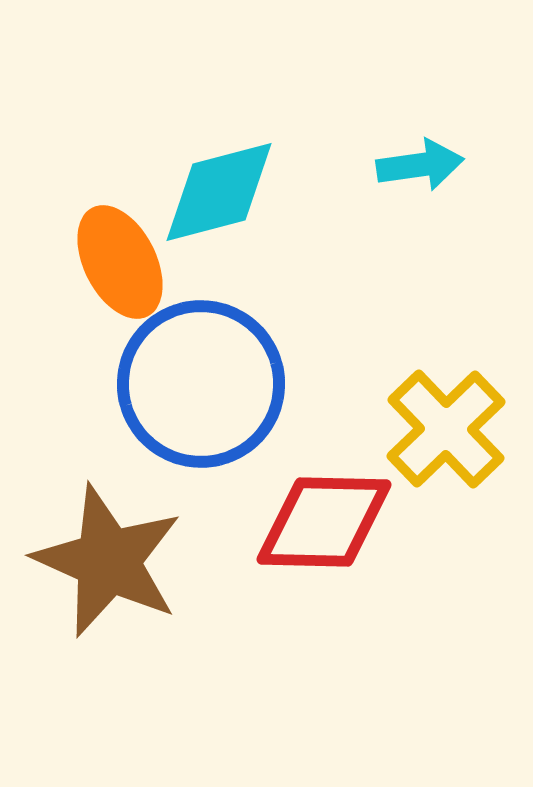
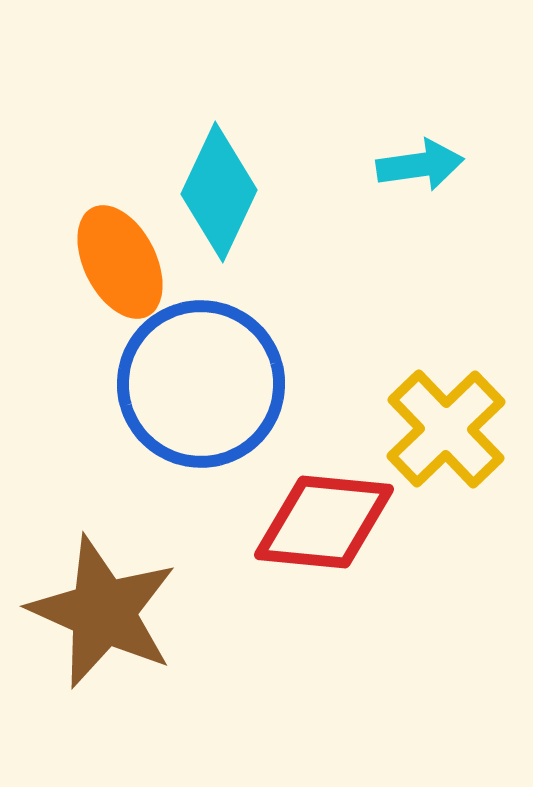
cyan diamond: rotated 50 degrees counterclockwise
red diamond: rotated 4 degrees clockwise
brown star: moved 5 px left, 51 px down
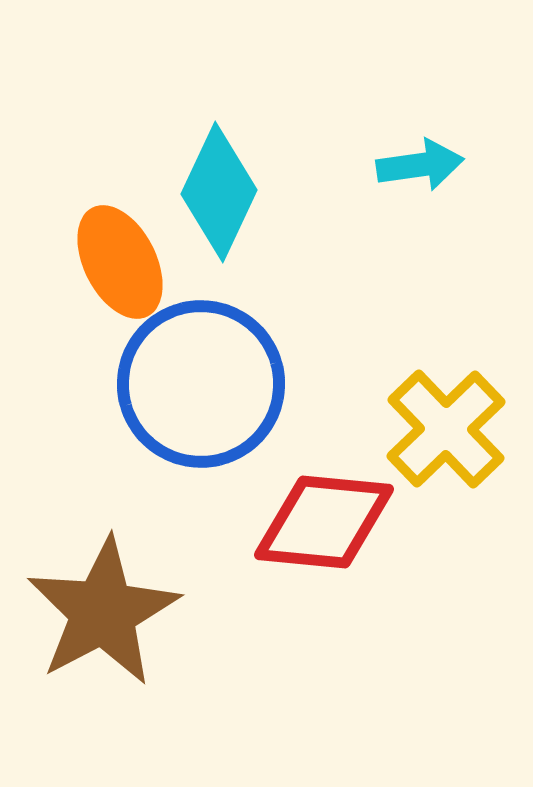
brown star: rotated 20 degrees clockwise
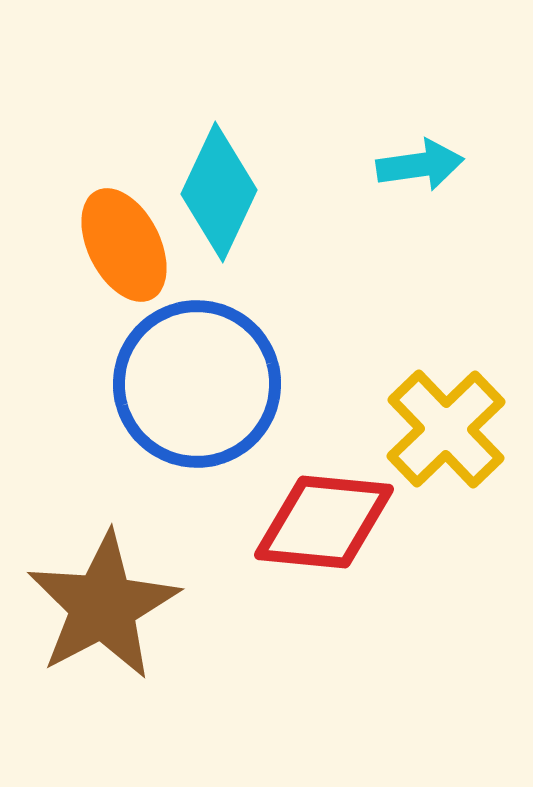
orange ellipse: moved 4 px right, 17 px up
blue circle: moved 4 px left
brown star: moved 6 px up
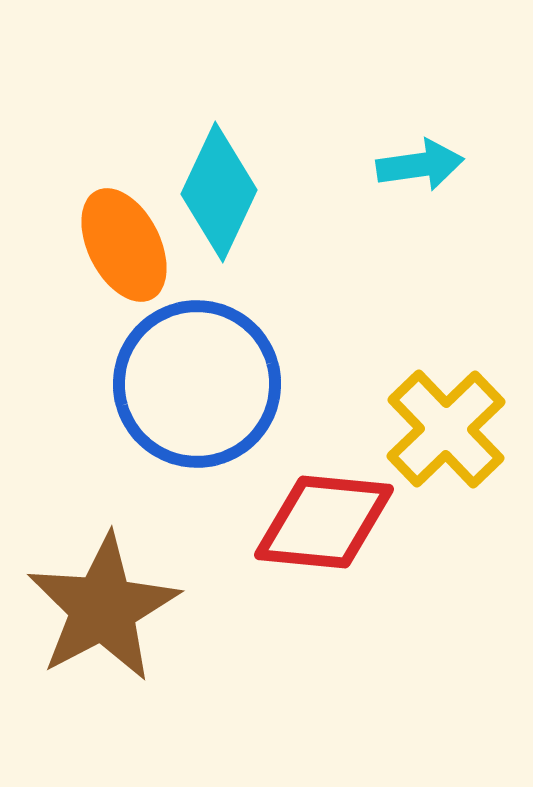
brown star: moved 2 px down
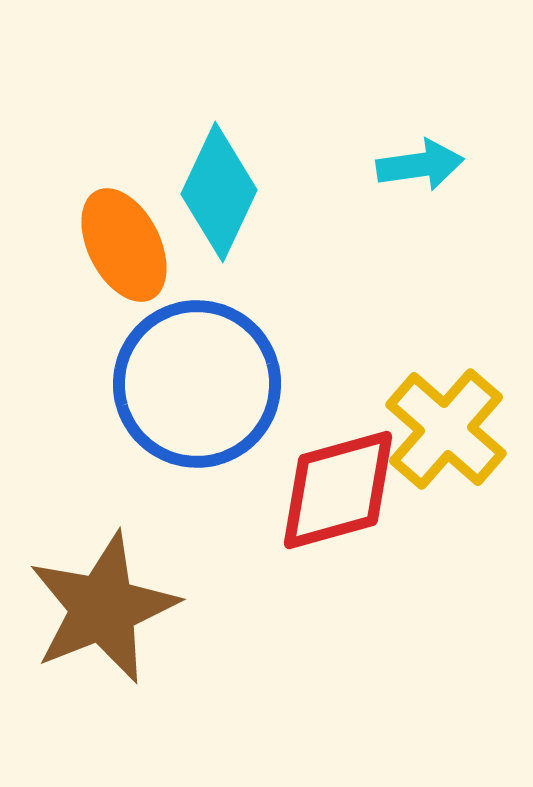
yellow cross: rotated 5 degrees counterclockwise
red diamond: moved 14 px right, 32 px up; rotated 21 degrees counterclockwise
brown star: rotated 6 degrees clockwise
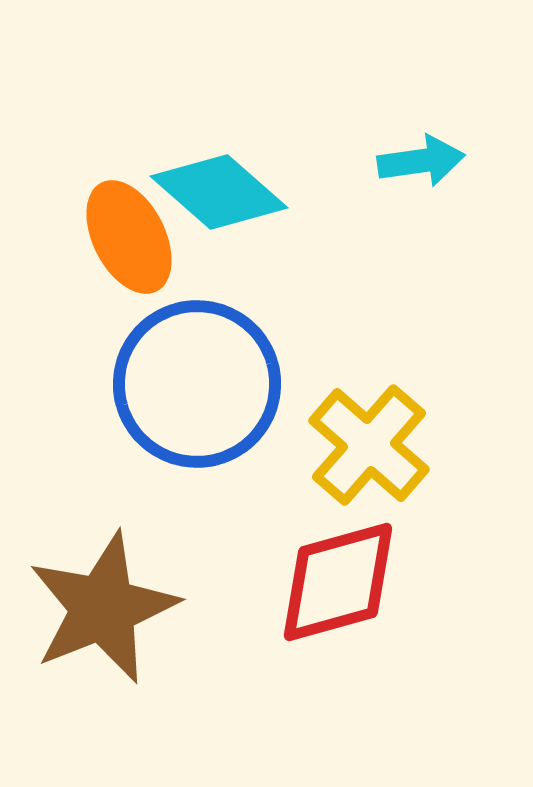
cyan arrow: moved 1 px right, 4 px up
cyan diamond: rotated 74 degrees counterclockwise
orange ellipse: moved 5 px right, 8 px up
yellow cross: moved 77 px left, 16 px down
red diamond: moved 92 px down
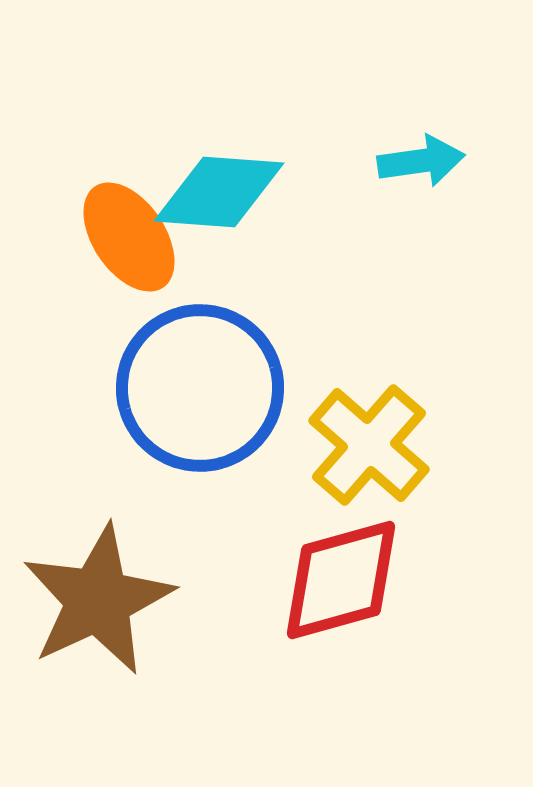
cyan diamond: rotated 37 degrees counterclockwise
orange ellipse: rotated 7 degrees counterclockwise
blue circle: moved 3 px right, 4 px down
red diamond: moved 3 px right, 2 px up
brown star: moved 5 px left, 8 px up; rotated 3 degrees counterclockwise
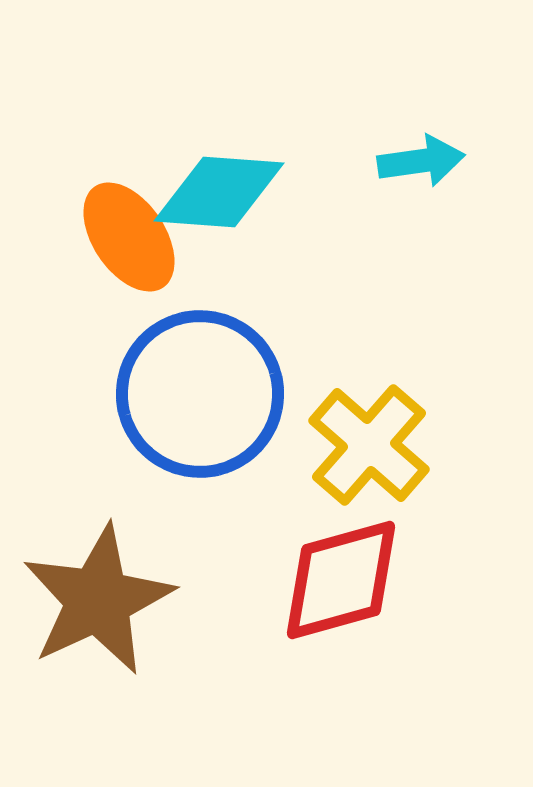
blue circle: moved 6 px down
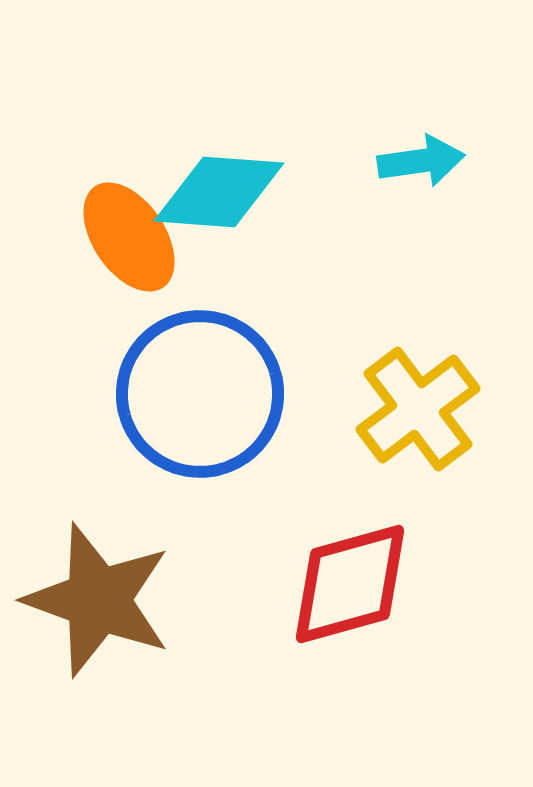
yellow cross: moved 49 px right, 36 px up; rotated 12 degrees clockwise
red diamond: moved 9 px right, 4 px down
brown star: rotated 27 degrees counterclockwise
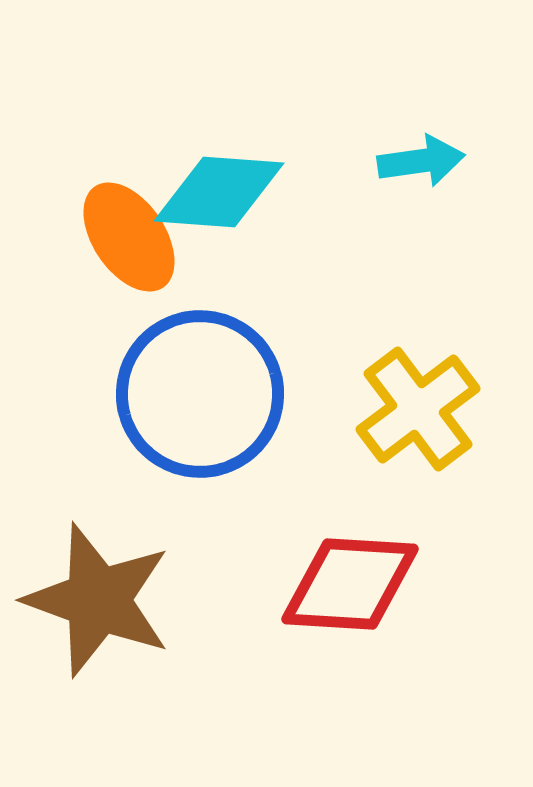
red diamond: rotated 19 degrees clockwise
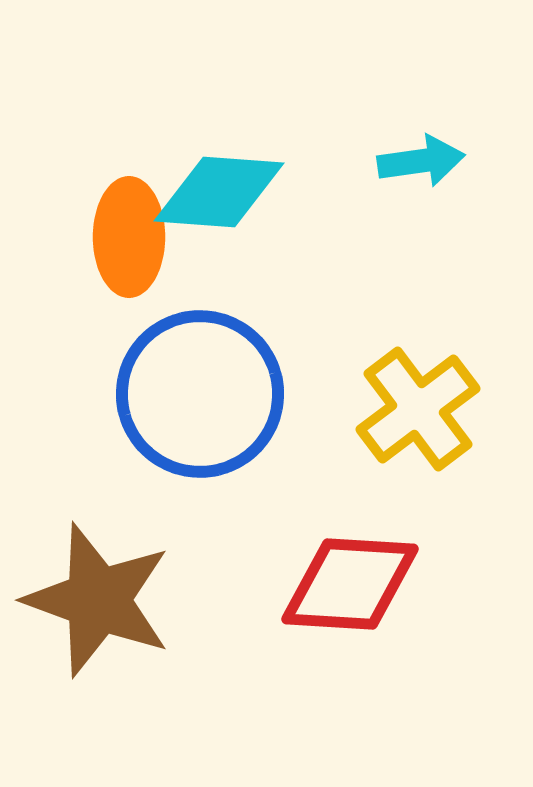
orange ellipse: rotated 34 degrees clockwise
